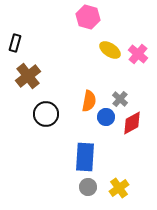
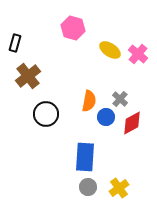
pink hexagon: moved 15 px left, 11 px down
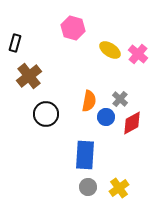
brown cross: moved 1 px right
blue rectangle: moved 2 px up
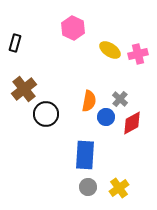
pink hexagon: rotated 10 degrees clockwise
pink cross: rotated 36 degrees clockwise
brown cross: moved 5 px left, 13 px down
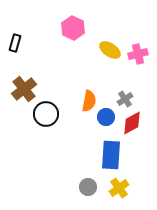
gray cross: moved 5 px right; rotated 14 degrees clockwise
blue rectangle: moved 26 px right
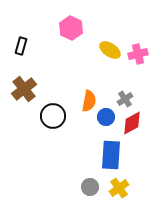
pink hexagon: moved 2 px left
black rectangle: moved 6 px right, 3 px down
black circle: moved 7 px right, 2 px down
gray circle: moved 2 px right
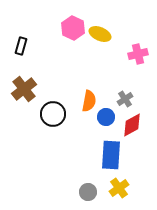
pink hexagon: moved 2 px right
yellow ellipse: moved 10 px left, 16 px up; rotated 10 degrees counterclockwise
black circle: moved 2 px up
red diamond: moved 2 px down
gray circle: moved 2 px left, 5 px down
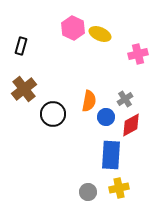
red diamond: moved 1 px left
yellow cross: rotated 24 degrees clockwise
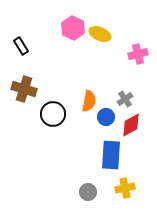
black rectangle: rotated 48 degrees counterclockwise
brown cross: rotated 35 degrees counterclockwise
yellow cross: moved 6 px right
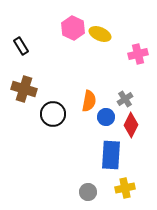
red diamond: rotated 35 degrees counterclockwise
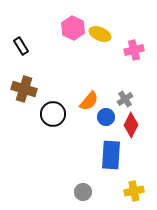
pink cross: moved 4 px left, 4 px up
orange semicircle: rotated 30 degrees clockwise
yellow cross: moved 9 px right, 3 px down
gray circle: moved 5 px left
